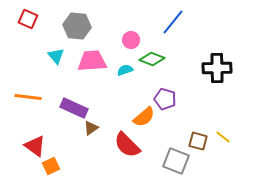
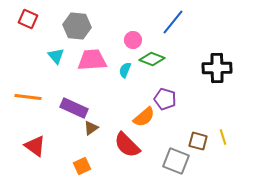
pink circle: moved 2 px right
pink trapezoid: moved 1 px up
cyan semicircle: rotated 49 degrees counterclockwise
yellow line: rotated 35 degrees clockwise
orange square: moved 31 px right
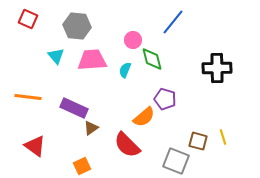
green diamond: rotated 55 degrees clockwise
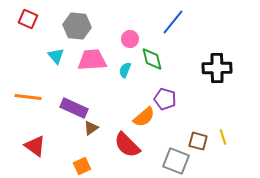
pink circle: moved 3 px left, 1 px up
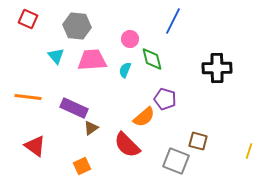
blue line: moved 1 px up; rotated 12 degrees counterclockwise
yellow line: moved 26 px right, 14 px down; rotated 35 degrees clockwise
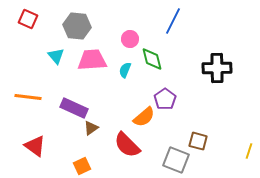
purple pentagon: rotated 20 degrees clockwise
gray square: moved 1 px up
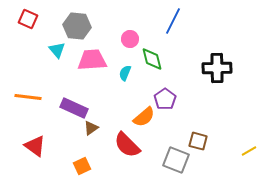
cyan triangle: moved 1 px right, 6 px up
cyan semicircle: moved 3 px down
yellow line: rotated 42 degrees clockwise
